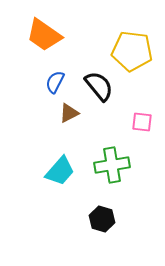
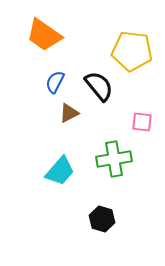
green cross: moved 2 px right, 6 px up
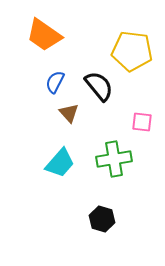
brown triangle: rotated 45 degrees counterclockwise
cyan trapezoid: moved 8 px up
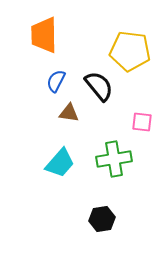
orange trapezoid: rotated 54 degrees clockwise
yellow pentagon: moved 2 px left
blue semicircle: moved 1 px right, 1 px up
brown triangle: rotated 40 degrees counterclockwise
black hexagon: rotated 25 degrees counterclockwise
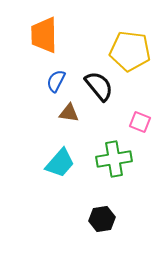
pink square: moved 2 px left; rotated 15 degrees clockwise
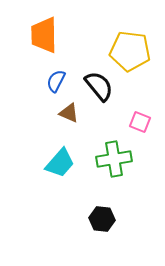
brown triangle: rotated 15 degrees clockwise
black hexagon: rotated 15 degrees clockwise
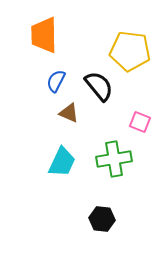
cyan trapezoid: moved 2 px right, 1 px up; rotated 16 degrees counterclockwise
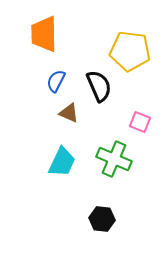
orange trapezoid: moved 1 px up
black semicircle: rotated 16 degrees clockwise
green cross: rotated 32 degrees clockwise
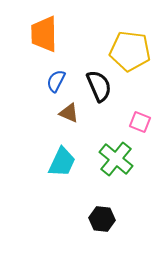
green cross: moved 2 px right; rotated 16 degrees clockwise
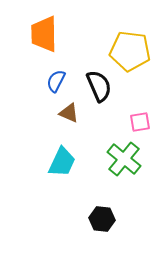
pink square: rotated 30 degrees counterclockwise
green cross: moved 8 px right
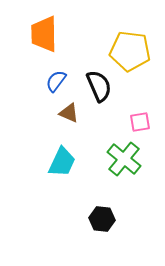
blue semicircle: rotated 10 degrees clockwise
